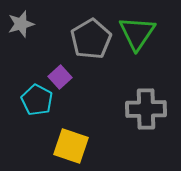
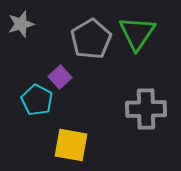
yellow square: moved 1 px up; rotated 9 degrees counterclockwise
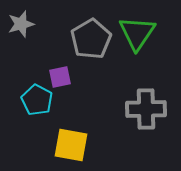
purple square: rotated 30 degrees clockwise
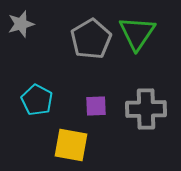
purple square: moved 36 px right, 29 px down; rotated 10 degrees clockwise
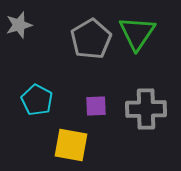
gray star: moved 2 px left, 1 px down
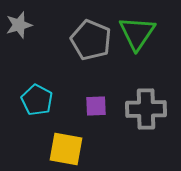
gray pentagon: moved 1 px down; rotated 18 degrees counterclockwise
yellow square: moved 5 px left, 4 px down
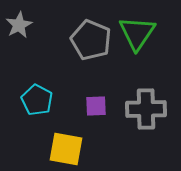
gray star: rotated 12 degrees counterclockwise
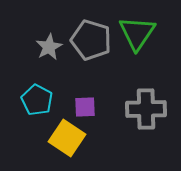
gray star: moved 30 px right, 22 px down
gray pentagon: rotated 6 degrees counterclockwise
purple square: moved 11 px left, 1 px down
yellow square: moved 1 px right, 11 px up; rotated 24 degrees clockwise
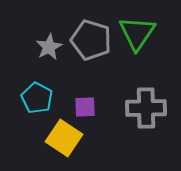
cyan pentagon: moved 2 px up
gray cross: moved 1 px up
yellow square: moved 3 px left
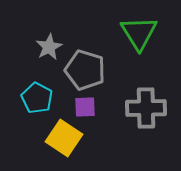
green triangle: moved 2 px right; rotated 6 degrees counterclockwise
gray pentagon: moved 6 px left, 30 px down
